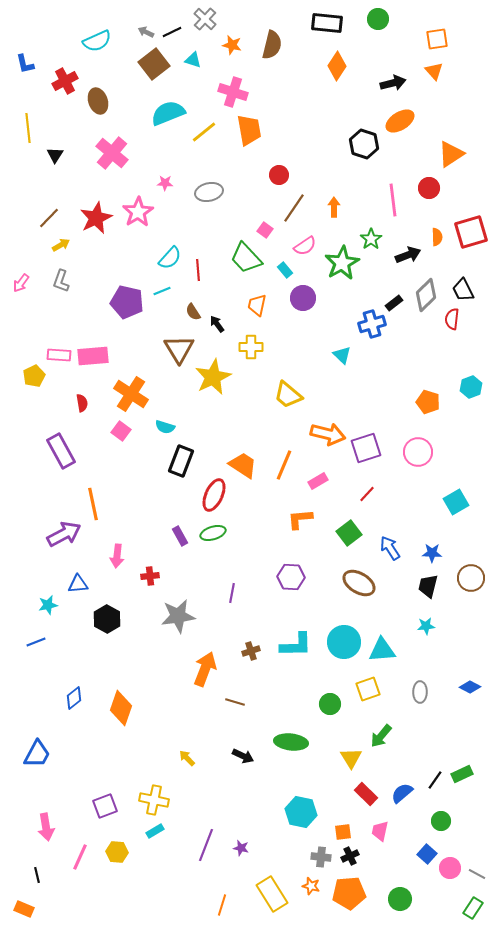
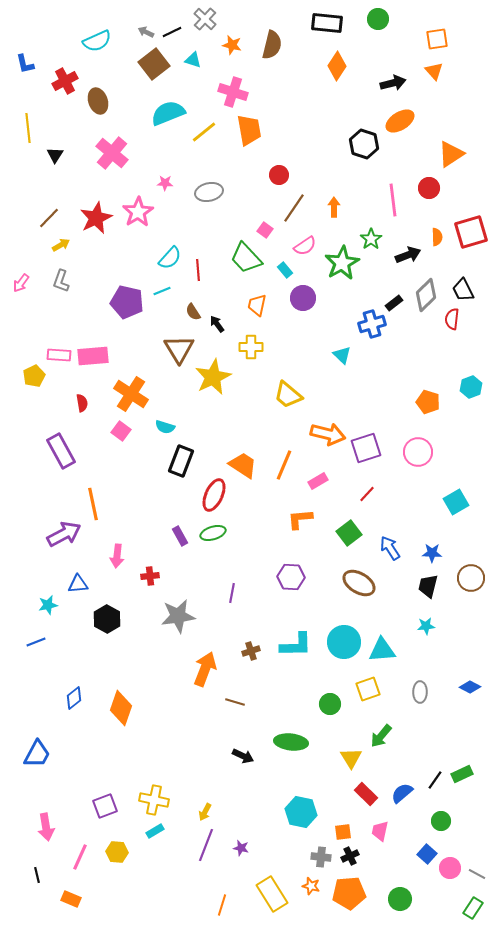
yellow arrow at (187, 758): moved 18 px right, 54 px down; rotated 108 degrees counterclockwise
orange rectangle at (24, 909): moved 47 px right, 10 px up
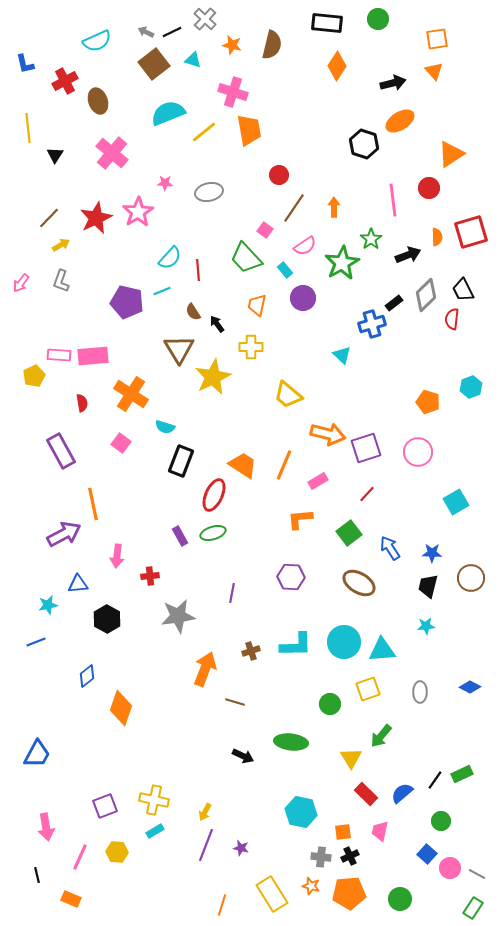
pink square at (121, 431): moved 12 px down
blue diamond at (74, 698): moved 13 px right, 22 px up
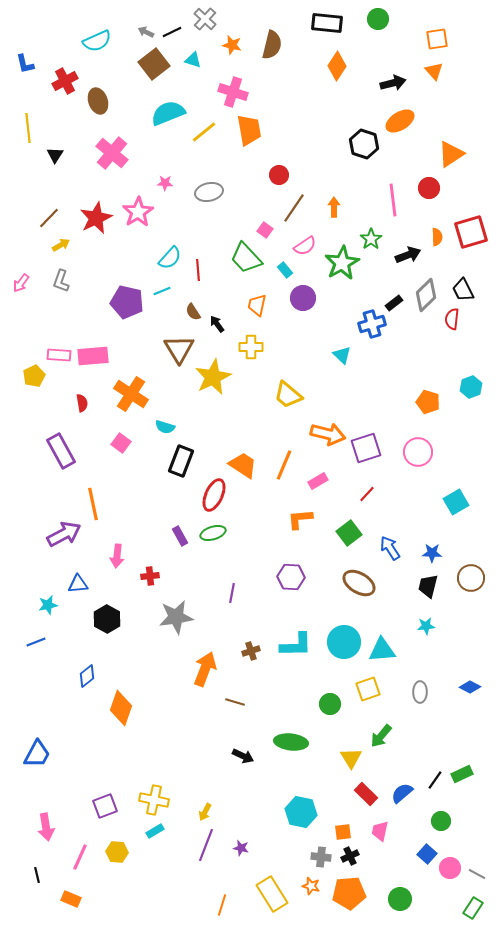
gray star at (178, 616): moved 2 px left, 1 px down
